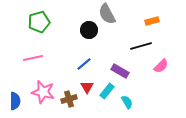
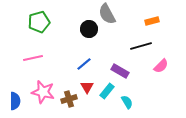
black circle: moved 1 px up
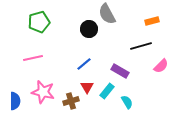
brown cross: moved 2 px right, 2 px down
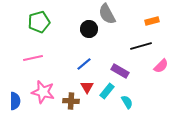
brown cross: rotated 21 degrees clockwise
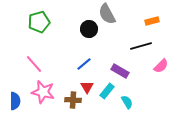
pink line: moved 1 px right, 6 px down; rotated 60 degrees clockwise
brown cross: moved 2 px right, 1 px up
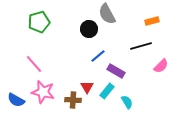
blue line: moved 14 px right, 8 px up
purple rectangle: moved 4 px left
blue semicircle: moved 1 px right, 1 px up; rotated 120 degrees clockwise
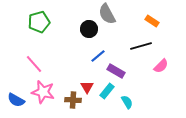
orange rectangle: rotated 48 degrees clockwise
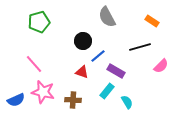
gray semicircle: moved 3 px down
black circle: moved 6 px left, 12 px down
black line: moved 1 px left, 1 px down
red triangle: moved 5 px left, 15 px up; rotated 40 degrees counterclockwise
blue semicircle: rotated 54 degrees counterclockwise
